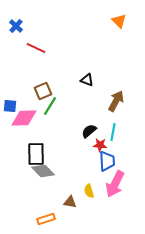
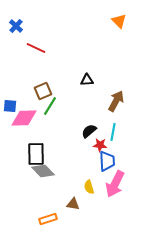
black triangle: rotated 24 degrees counterclockwise
yellow semicircle: moved 4 px up
brown triangle: moved 3 px right, 2 px down
orange rectangle: moved 2 px right
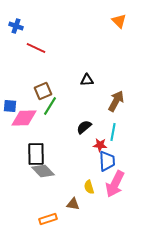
blue cross: rotated 24 degrees counterclockwise
black semicircle: moved 5 px left, 4 px up
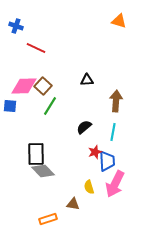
orange triangle: rotated 28 degrees counterclockwise
brown square: moved 5 px up; rotated 24 degrees counterclockwise
brown arrow: rotated 25 degrees counterclockwise
pink diamond: moved 32 px up
red star: moved 5 px left, 7 px down; rotated 24 degrees counterclockwise
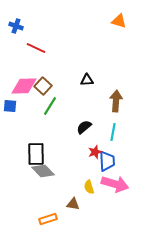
pink arrow: rotated 100 degrees counterclockwise
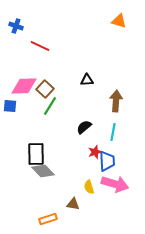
red line: moved 4 px right, 2 px up
brown square: moved 2 px right, 3 px down
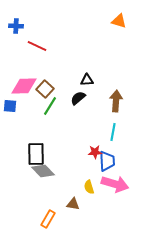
blue cross: rotated 16 degrees counterclockwise
red line: moved 3 px left
black semicircle: moved 6 px left, 29 px up
red star: rotated 16 degrees clockwise
orange rectangle: rotated 42 degrees counterclockwise
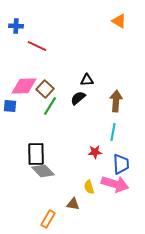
orange triangle: rotated 14 degrees clockwise
blue trapezoid: moved 14 px right, 3 px down
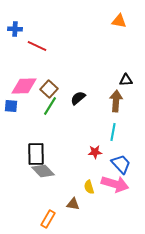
orange triangle: rotated 21 degrees counterclockwise
blue cross: moved 1 px left, 3 px down
black triangle: moved 39 px right
brown square: moved 4 px right
blue square: moved 1 px right
blue trapezoid: rotated 40 degrees counterclockwise
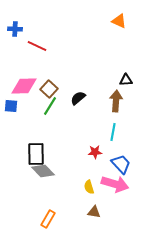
orange triangle: rotated 14 degrees clockwise
brown triangle: moved 21 px right, 8 px down
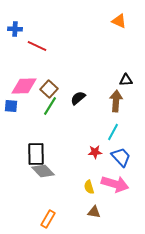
cyan line: rotated 18 degrees clockwise
blue trapezoid: moved 7 px up
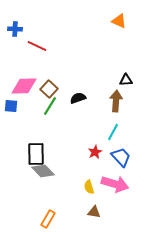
black semicircle: rotated 21 degrees clockwise
red star: rotated 24 degrees counterclockwise
